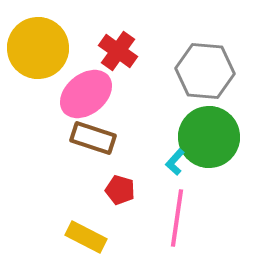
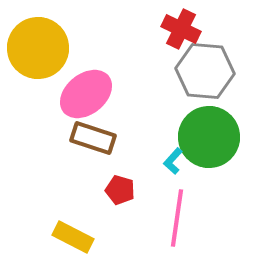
red cross: moved 63 px right, 22 px up; rotated 9 degrees counterclockwise
cyan L-shape: moved 2 px left, 1 px up
yellow rectangle: moved 13 px left
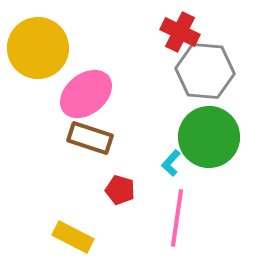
red cross: moved 1 px left, 3 px down
brown rectangle: moved 3 px left
cyan L-shape: moved 2 px left, 2 px down
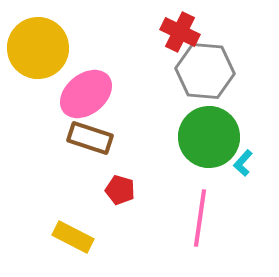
cyan L-shape: moved 72 px right
pink line: moved 23 px right
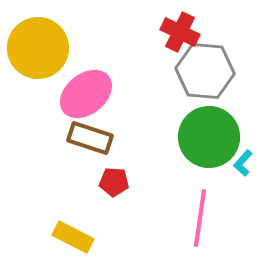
red pentagon: moved 6 px left, 8 px up; rotated 12 degrees counterclockwise
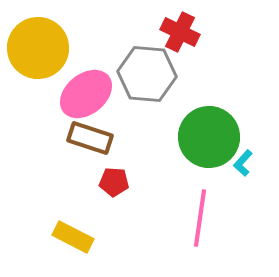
gray hexagon: moved 58 px left, 3 px down
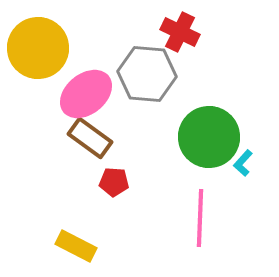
brown rectangle: rotated 18 degrees clockwise
pink line: rotated 6 degrees counterclockwise
yellow rectangle: moved 3 px right, 9 px down
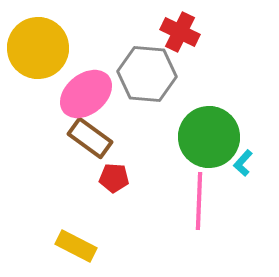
red pentagon: moved 4 px up
pink line: moved 1 px left, 17 px up
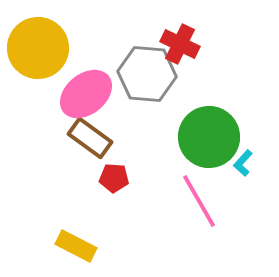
red cross: moved 12 px down
pink line: rotated 32 degrees counterclockwise
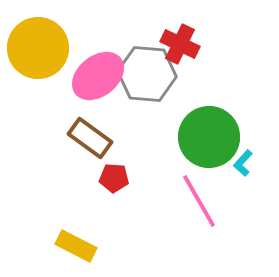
pink ellipse: moved 12 px right, 18 px up
